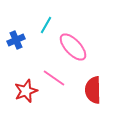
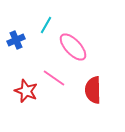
red star: rotated 30 degrees counterclockwise
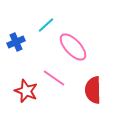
cyan line: rotated 18 degrees clockwise
blue cross: moved 2 px down
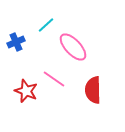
pink line: moved 1 px down
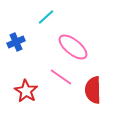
cyan line: moved 8 px up
pink ellipse: rotated 8 degrees counterclockwise
pink line: moved 7 px right, 2 px up
red star: rotated 10 degrees clockwise
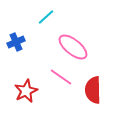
red star: rotated 15 degrees clockwise
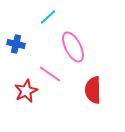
cyan line: moved 2 px right
blue cross: moved 2 px down; rotated 36 degrees clockwise
pink ellipse: rotated 24 degrees clockwise
pink line: moved 11 px left, 3 px up
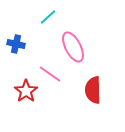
red star: rotated 10 degrees counterclockwise
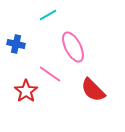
cyan line: moved 2 px up; rotated 12 degrees clockwise
red semicircle: rotated 44 degrees counterclockwise
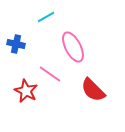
cyan line: moved 2 px left, 2 px down
red star: rotated 10 degrees counterclockwise
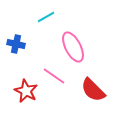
pink line: moved 4 px right, 2 px down
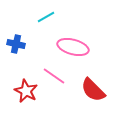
pink ellipse: rotated 48 degrees counterclockwise
